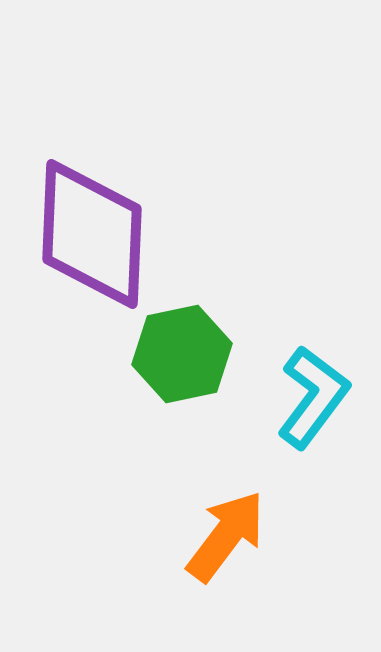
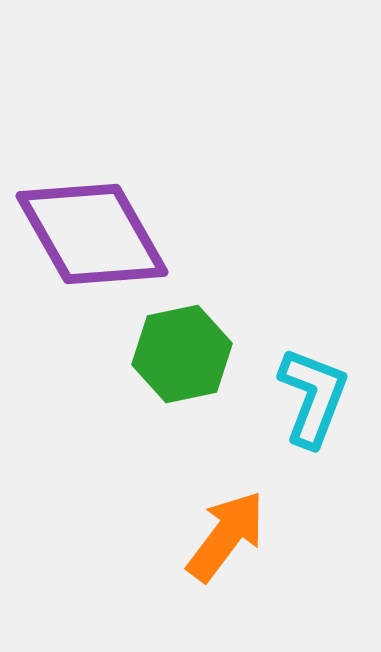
purple diamond: rotated 32 degrees counterclockwise
cyan L-shape: rotated 16 degrees counterclockwise
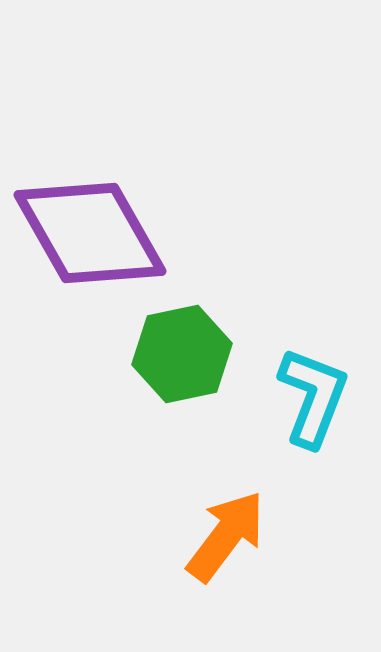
purple diamond: moved 2 px left, 1 px up
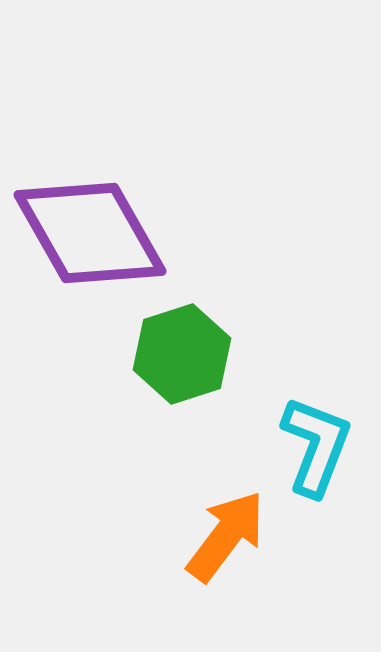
green hexagon: rotated 6 degrees counterclockwise
cyan L-shape: moved 3 px right, 49 px down
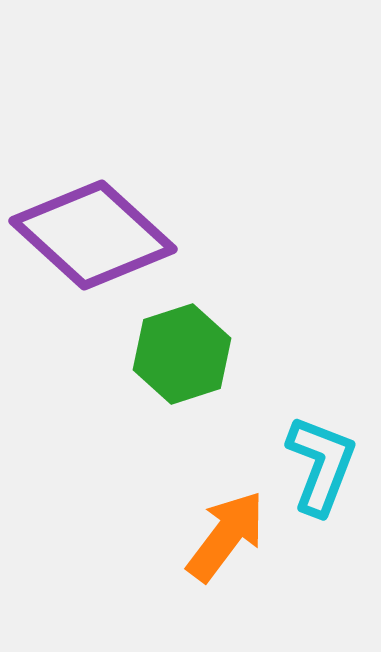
purple diamond: moved 3 px right, 2 px down; rotated 18 degrees counterclockwise
cyan L-shape: moved 5 px right, 19 px down
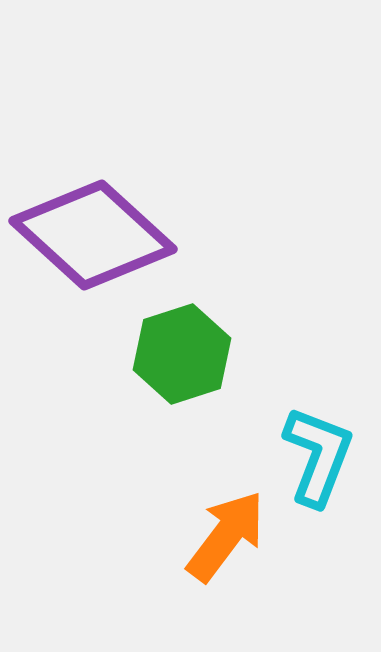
cyan L-shape: moved 3 px left, 9 px up
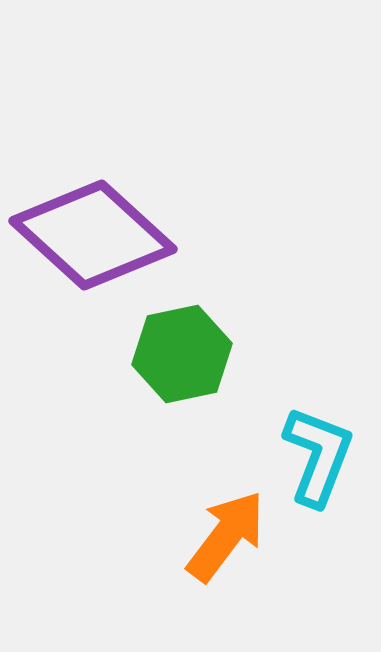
green hexagon: rotated 6 degrees clockwise
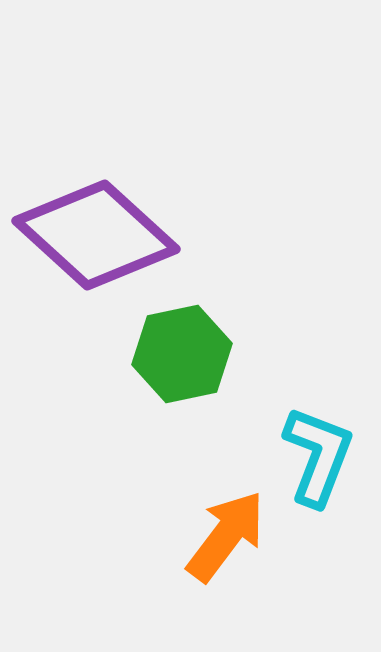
purple diamond: moved 3 px right
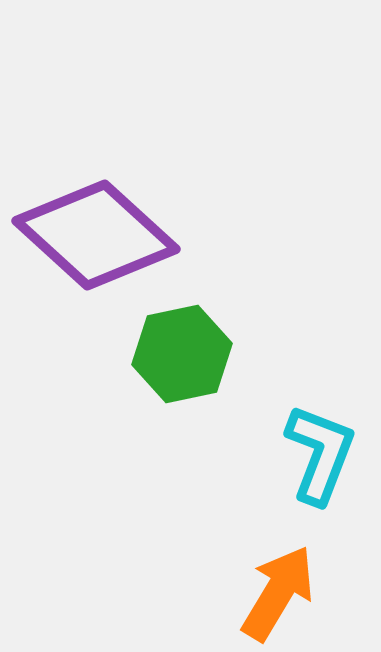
cyan L-shape: moved 2 px right, 2 px up
orange arrow: moved 52 px right, 57 px down; rotated 6 degrees counterclockwise
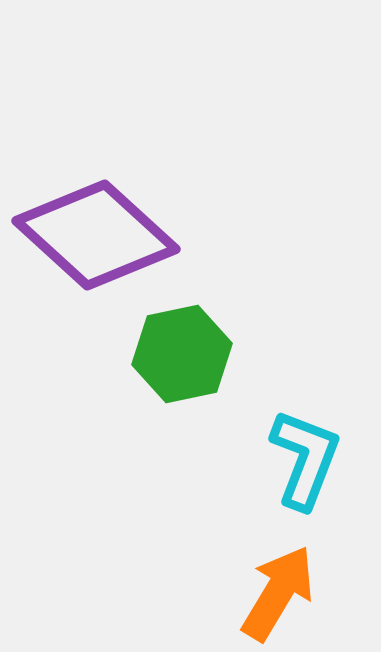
cyan L-shape: moved 15 px left, 5 px down
